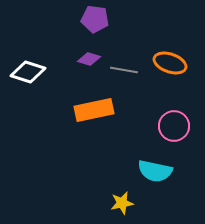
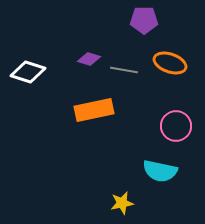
purple pentagon: moved 49 px right, 1 px down; rotated 8 degrees counterclockwise
pink circle: moved 2 px right
cyan semicircle: moved 5 px right
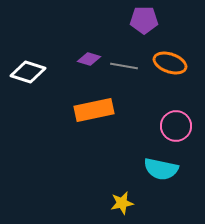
gray line: moved 4 px up
cyan semicircle: moved 1 px right, 2 px up
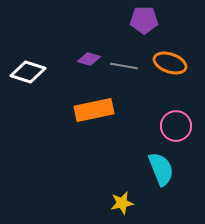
cyan semicircle: rotated 124 degrees counterclockwise
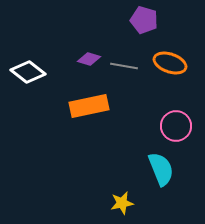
purple pentagon: rotated 16 degrees clockwise
white diamond: rotated 20 degrees clockwise
orange rectangle: moved 5 px left, 4 px up
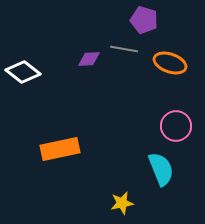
purple diamond: rotated 20 degrees counterclockwise
gray line: moved 17 px up
white diamond: moved 5 px left
orange rectangle: moved 29 px left, 43 px down
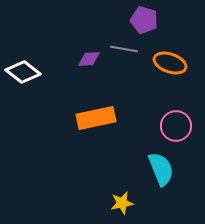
orange rectangle: moved 36 px right, 31 px up
